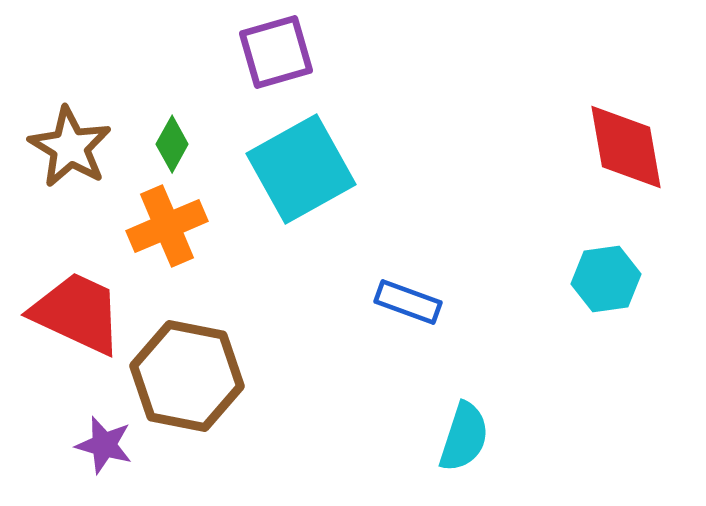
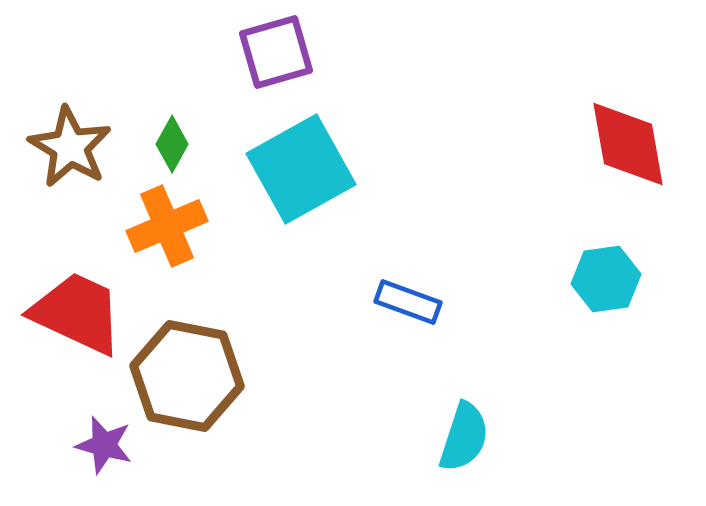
red diamond: moved 2 px right, 3 px up
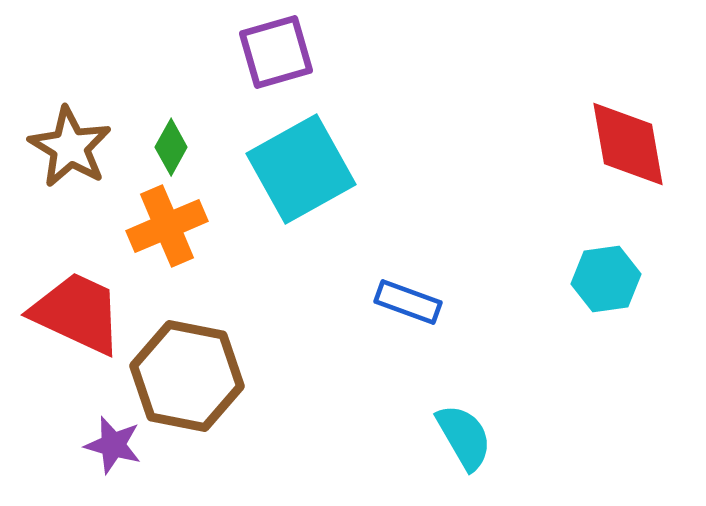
green diamond: moved 1 px left, 3 px down
cyan semicircle: rotated 48 degrees counterclockwise
purple star: moved 9 px right
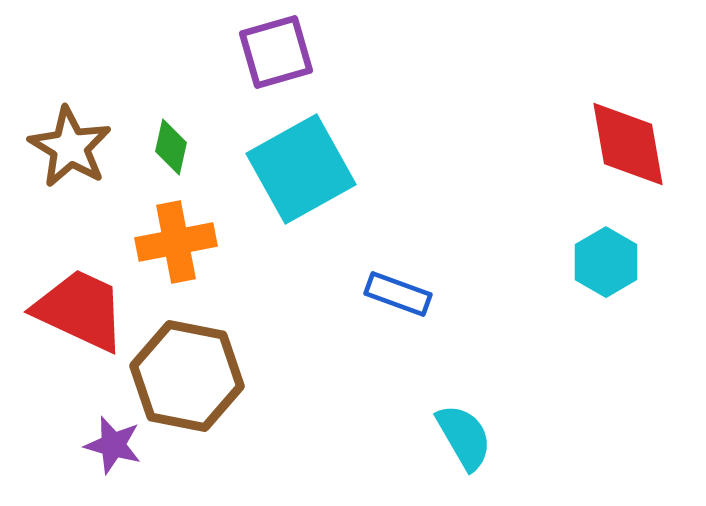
green diamond: rotated 16 degrees counterclockwise
orange cross: moved 9 px right, 16 px down; rotated 12 degrees clockwise
cyan hexagon: moved 17 px up; rotated 22 degrees counterclockwise
blue rectangle: moved 10 px left, 8 px up
red trapezoid: moved 3 px right, 3 px up
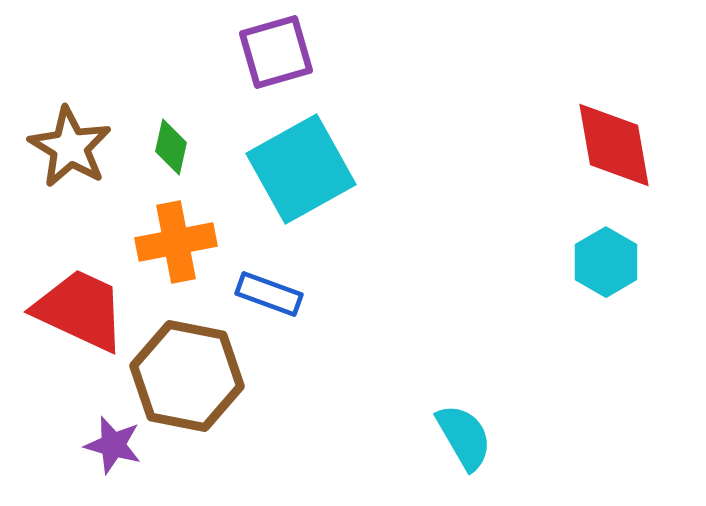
red diamond: moved 14 px left, 1 px down
blue rectangle: moved 129 px left
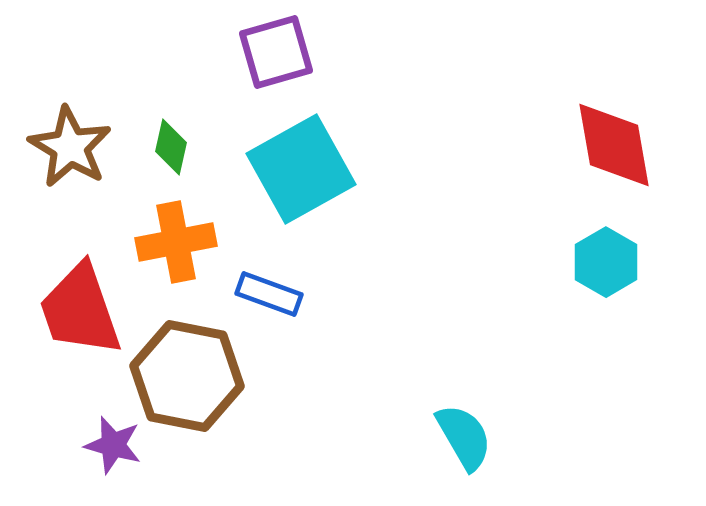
red trapezoid: rotated 134 degrees counterclockwise
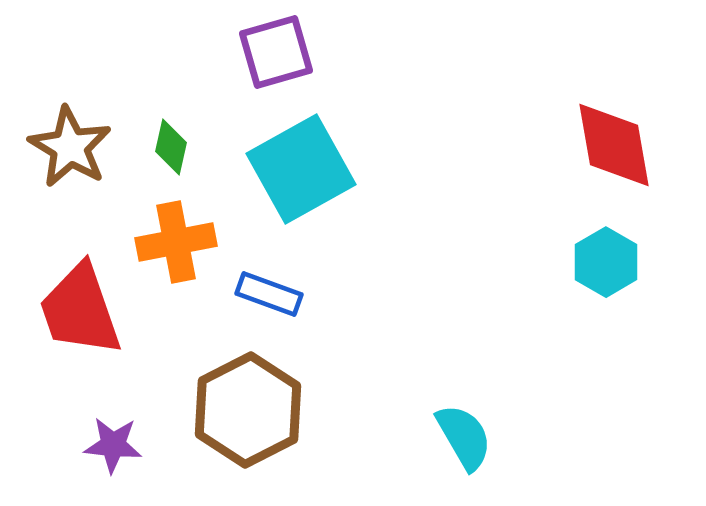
brown hexagon: moved 61 px right, 34 px down; rotated 22 degrees clockwise
purple star: rotated 10 degrees counterclockwise
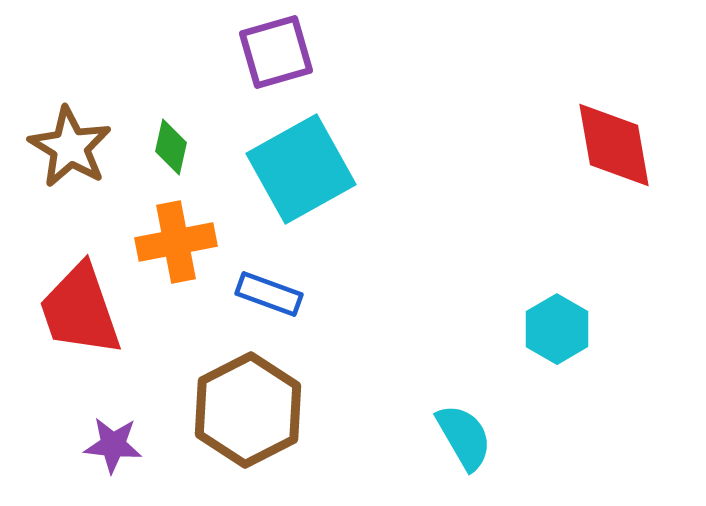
cyan hexagon: moved 49 px left, 67 px down
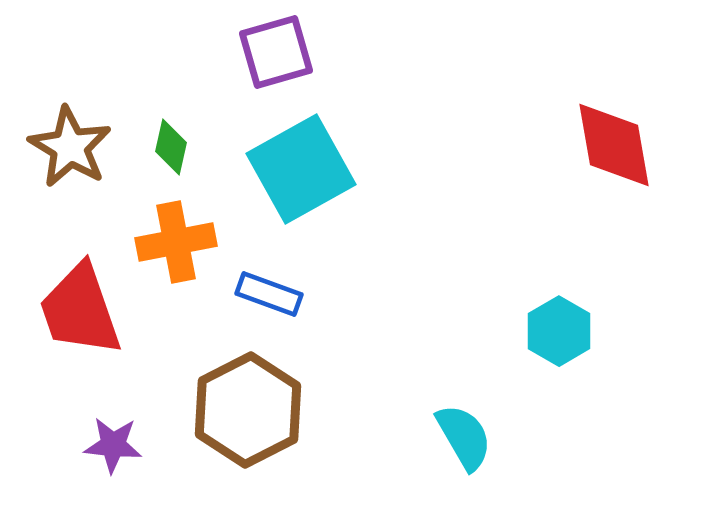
cyan hexagon: moved 2 px right, 2 px down
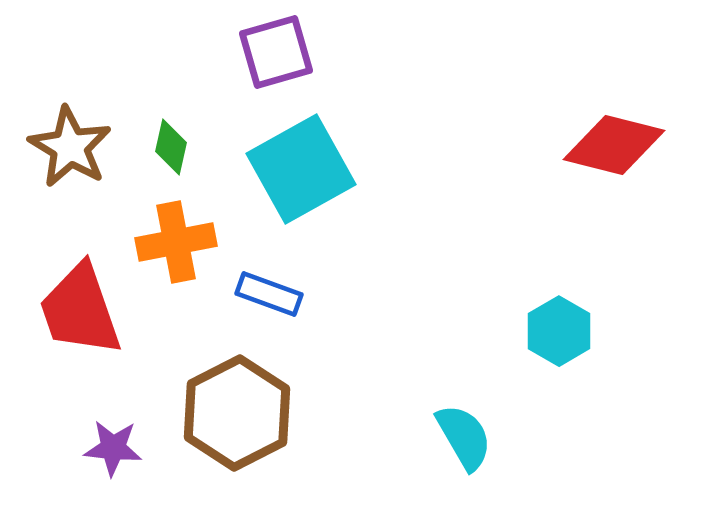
red diamond: rotated 66 degrees counterclockwise
brown hexagon: moved 11 px left, 3 px down
purple star: moved 3 px down
